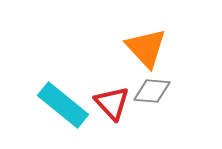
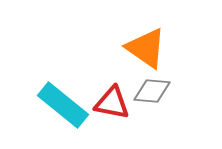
orange triangle: rotated 12 degrees counterclockwise
red triangle: rotated 36 degrees counterclockwise
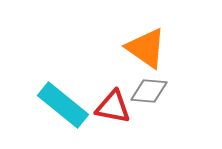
gray diamond: moved 3 px left
red triangle: moved 1 px right, 4 px down
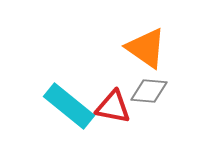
cyan rectangle: moved 6 px right, 1 px down
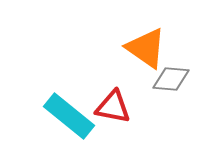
gray diamond: moved 22 px right, 12 px up
cyan rectangle: moved 10 px down
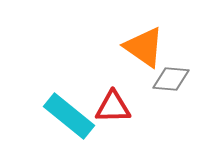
orange triangle: moved 2 px left, 1 px up
red triangle: rotated 12 degrees counterclockwise
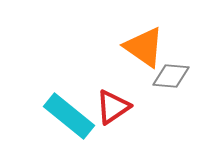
gray diamond: moved 3 px up
red triangle: rotated 33 degrees counterclockwise
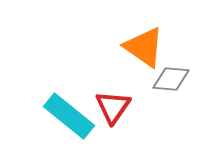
gray diamond: moved 3 px down
red triangle: rotated 21 degrees counterclockwise
